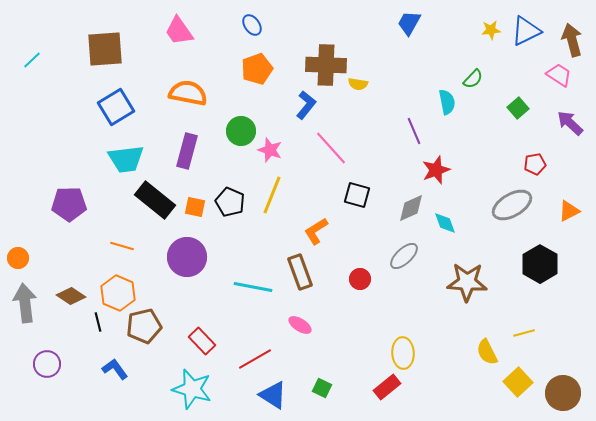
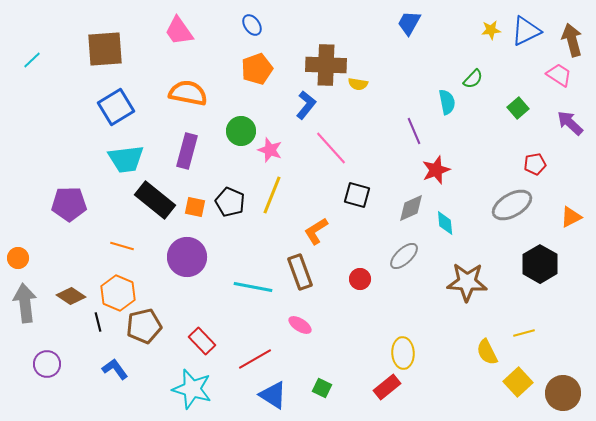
orange triangle at (569, 211): moved 2 px right, 6 px down
cyan diamond at (445, 223): rotated 15 degrees clockwise
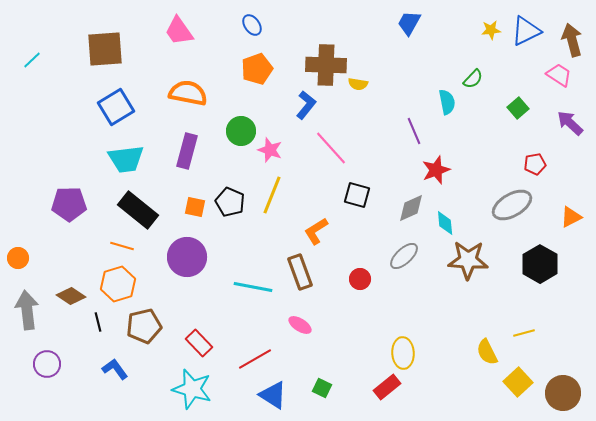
black rectangle at (155, 200): moved 17 px left, 10 px down
brown star at (467, 282): moved 1 px right, 22 px up
orange hexagon at (118, 293): moved 9 px up; rotated 20 degrees clockwise
gray arrow at (25, 303): moved 2 px right, 7 px down
red rectangle at (202, 341): moved 3 px left, 2 px down
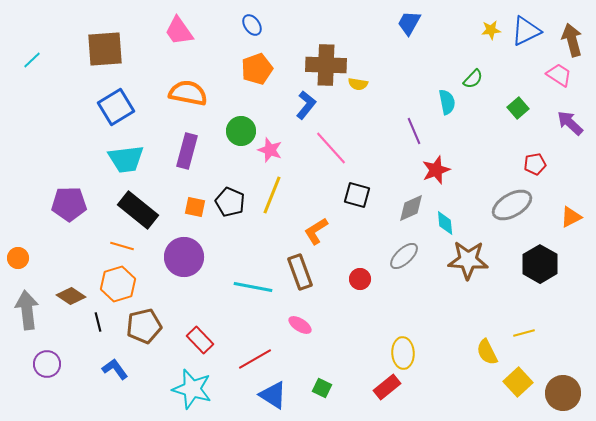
purple circle at (187, 257): moved 3 px left
red rectangle at (199, 343): moved 1 px right, 3 px up
